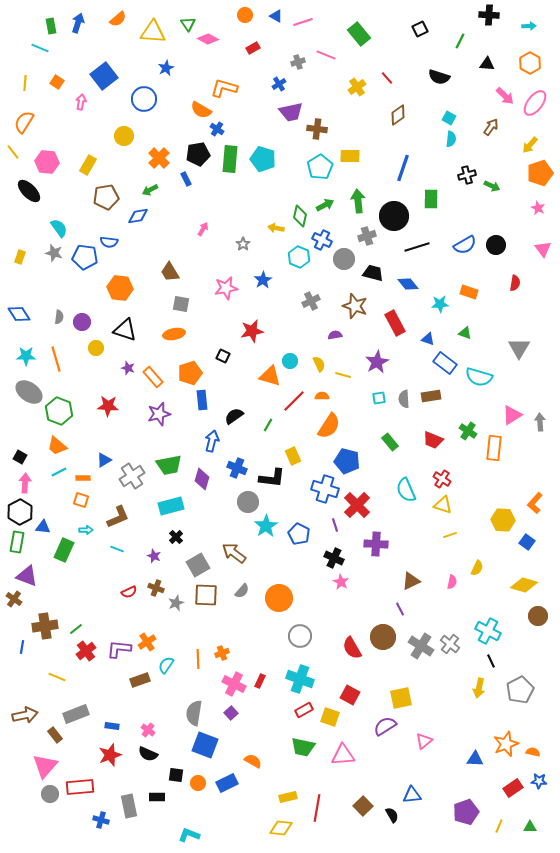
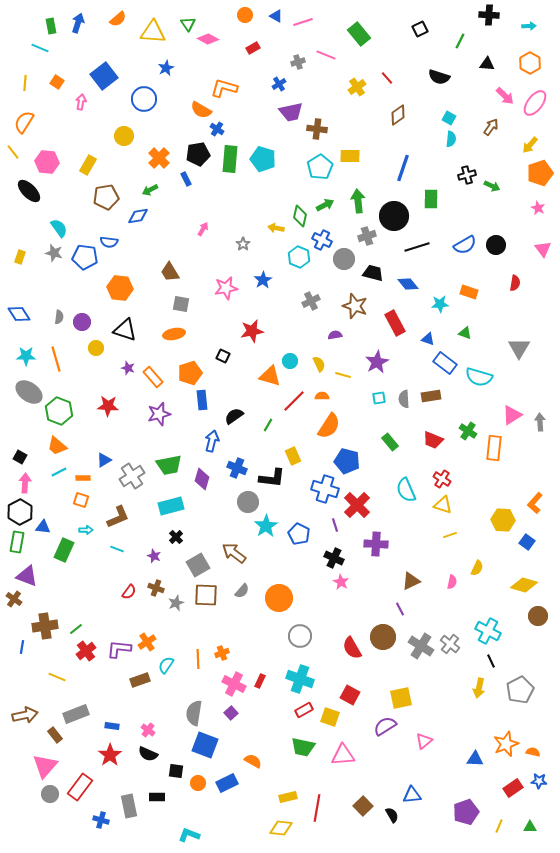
red semicircle at (129, 592): rotated 28 degrees counterclockwise
red star at (110, 755): rotated 15 degrees counterclockwise
black square at (176, 775): moved 4 px up
red rectangle at (80, 787): rotated 48 degrees counterclockwise
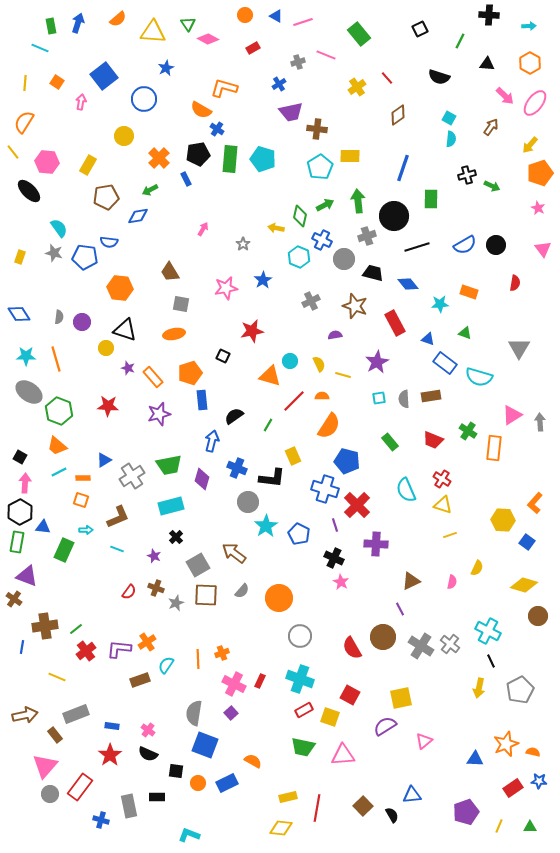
yellow circle at (96, 348): moved 10 px right
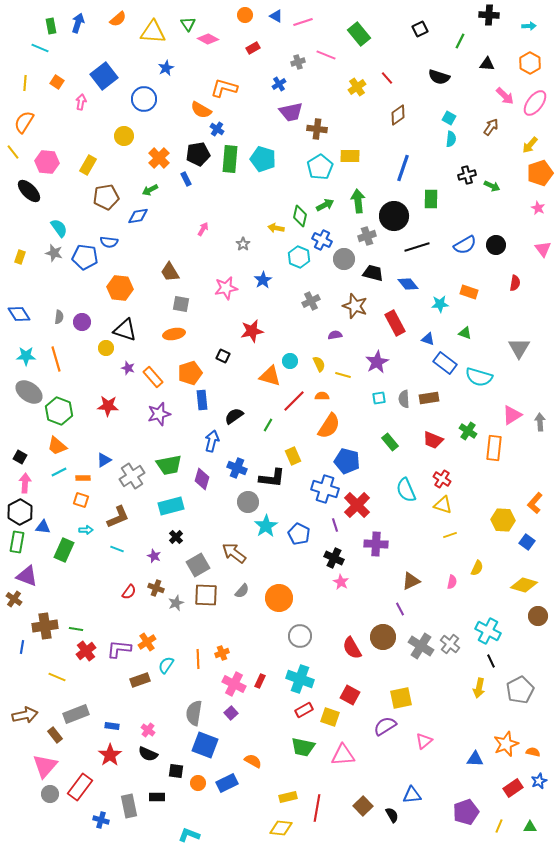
brown rectangle at (431, 396): moved 2 px left, 2 px down
green line at (76, 629): rotated 48 degrees clockwise
blue star at (539, 781): rotated 28 degrees counterclockwise
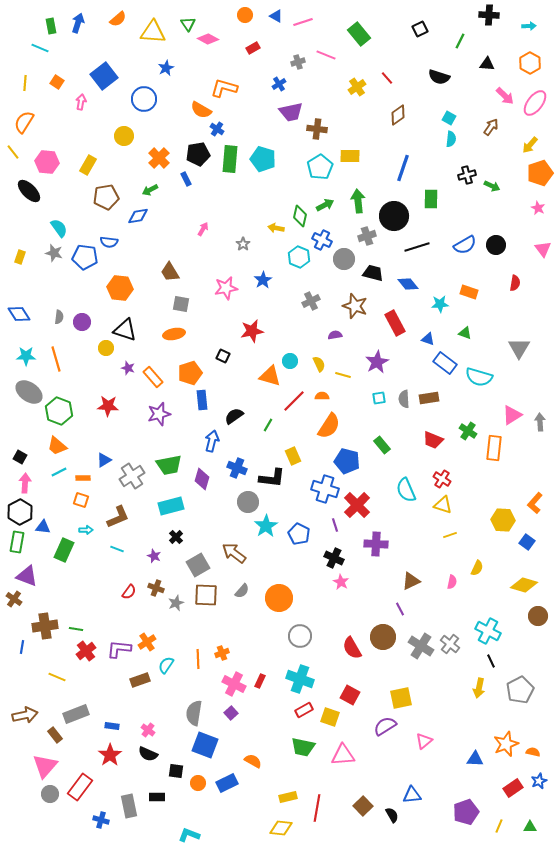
green rectangle at (390, 442): moved 8 px left, 3 px down
